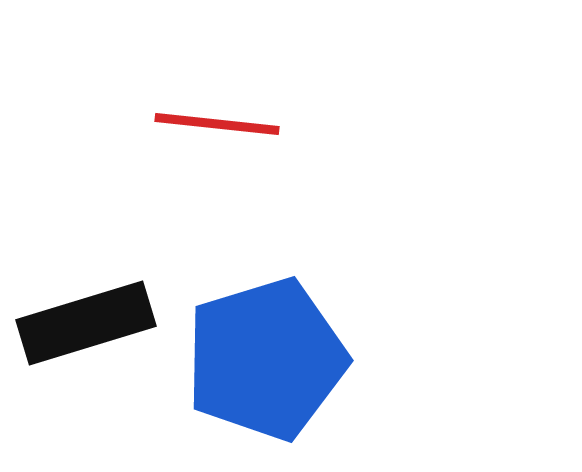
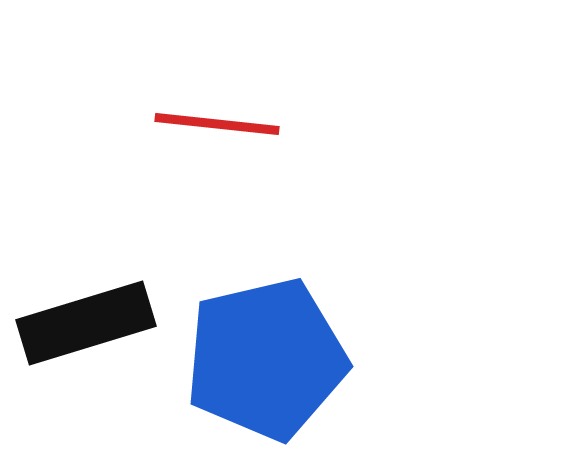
blue pentagon: rotated 4 degrees clockwise
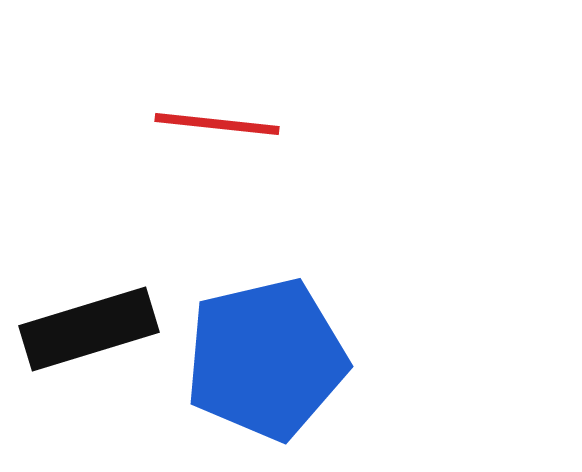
black rectangle: moved 3 px right, 6 px down
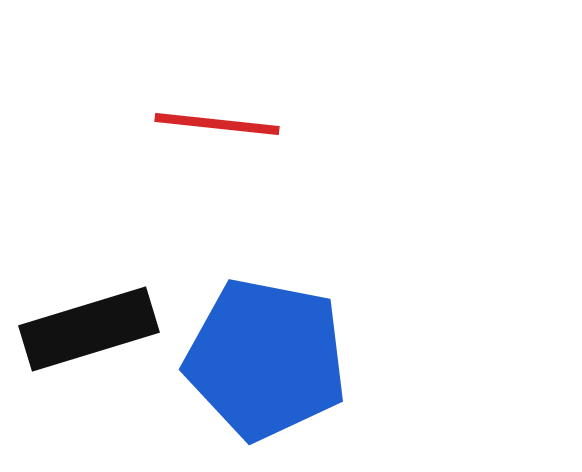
blue pentagon: rotated 24 degrees clockwise
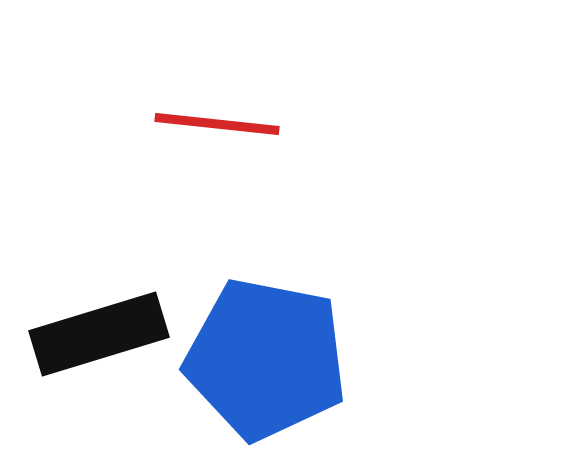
black rectangle: moved 10 px right, 5 px down
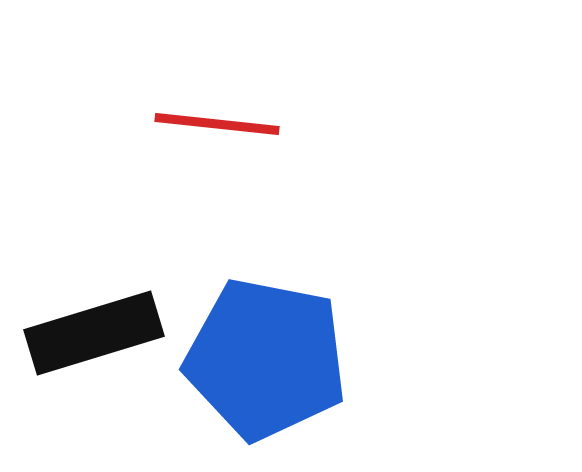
black rectangle: moved 5 px left, 1 px up
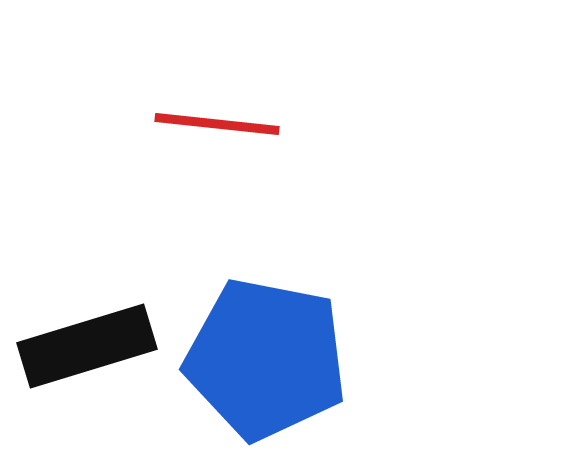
black rectangle: moved 7 px left, 13 px down
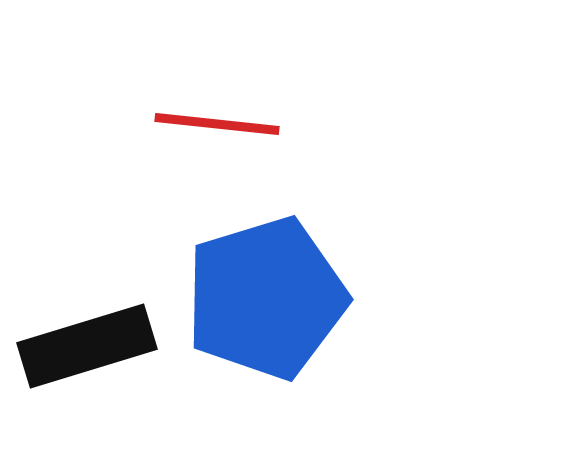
blue pentagon: moved 61 px up; rotated 28 degrees counterclockwise
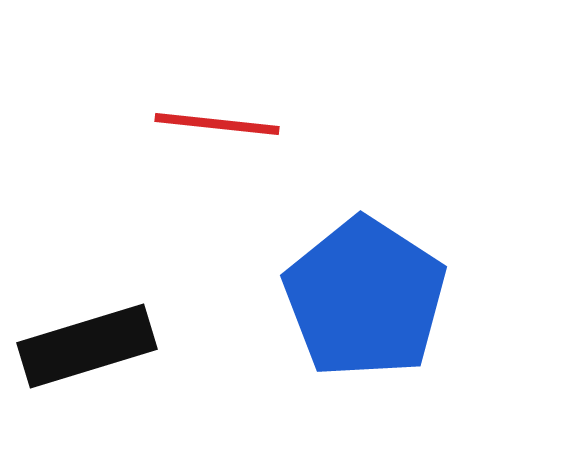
blue pentagon: moved 99 px right; rotated 22 degrees counterclockwise
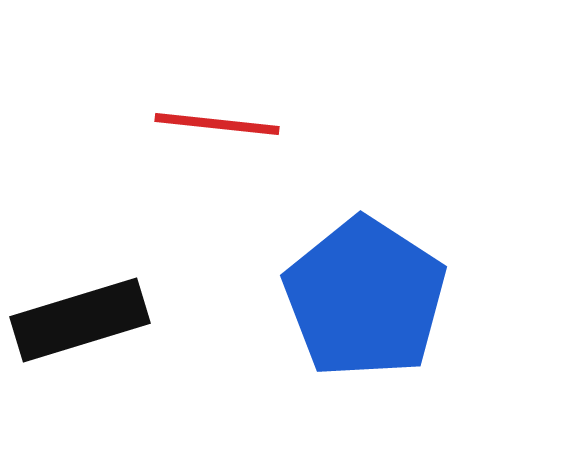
black rectangle: moved 7 px left, 26 px up
